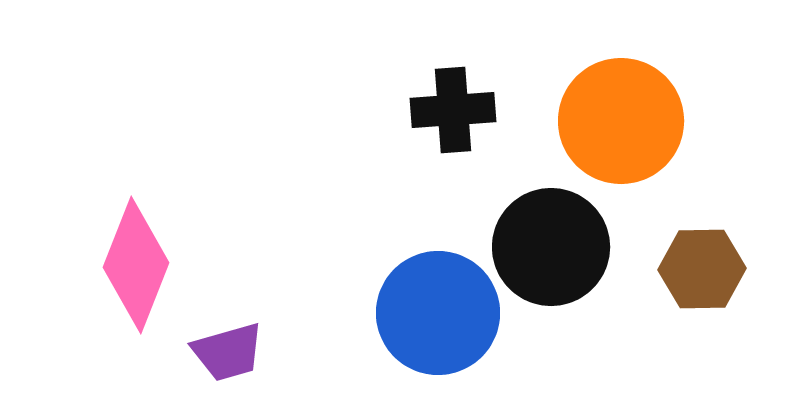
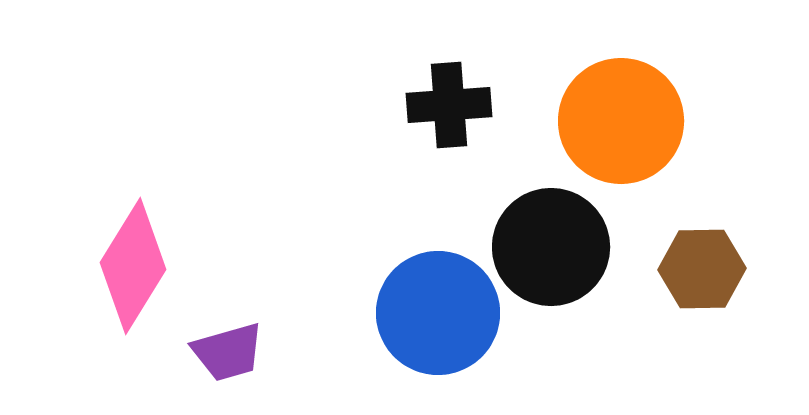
black cross: moved 4 px left, 5 px up
pink diamond: moved 3 px left, 1 px down; rotated 10 degrees clockwise
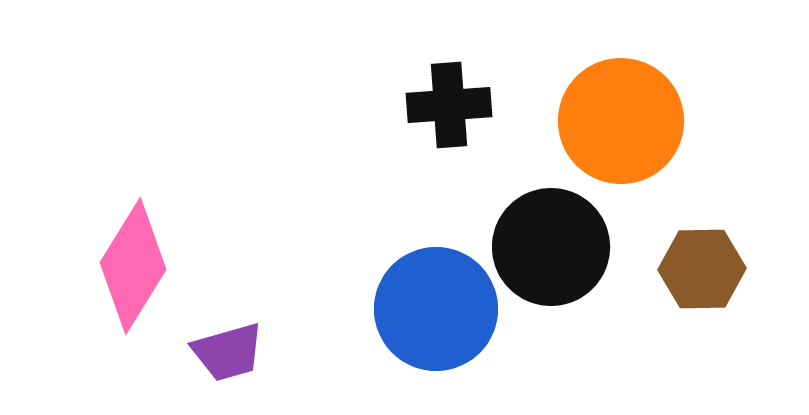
blue circle: moved 2 px left, 4 px up
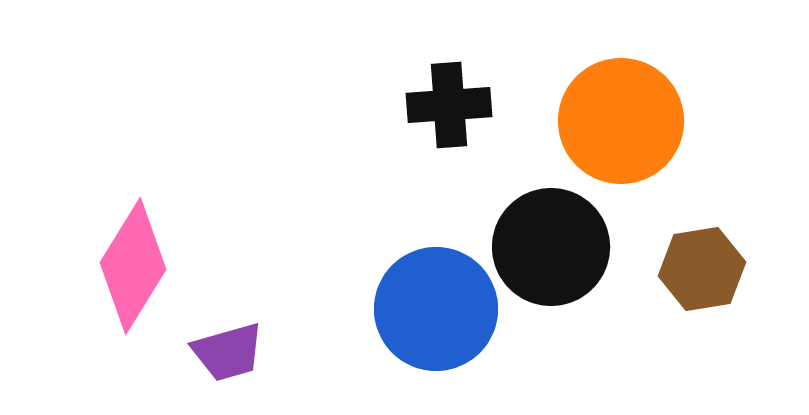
brown hexagon: rotated 8 degrees counterclockwise
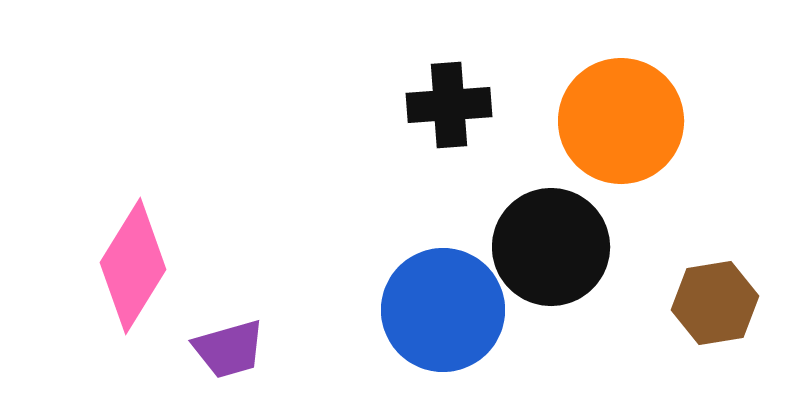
brown hexagon: moved 13 px right, 34 px down
blue circle: moved 7 px right, 1 px down
purple trapezoid: moved 1 px right, 3 px up
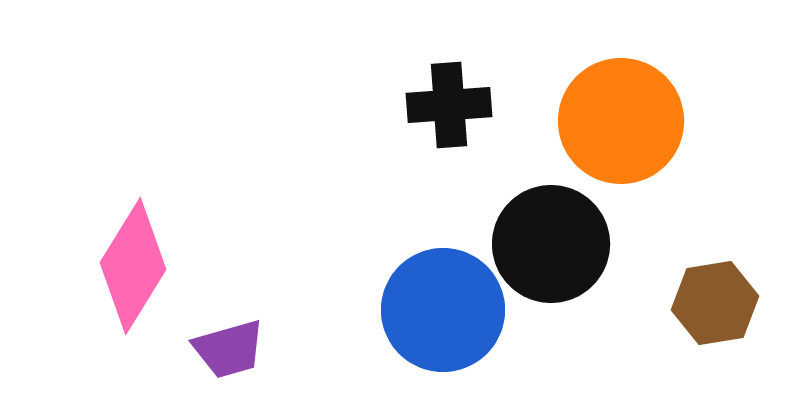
black circle: moved 3 px up
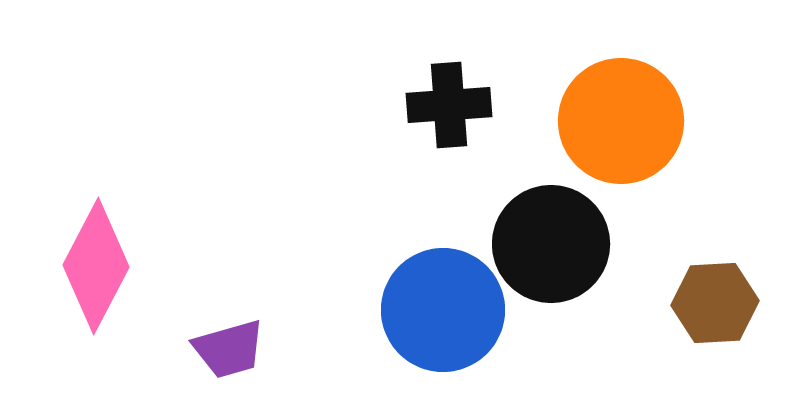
pink diamond: moved 37 px left; rotated 4 degrees counterclockwise
brown hexagon: rotated 6 degrees clockwise
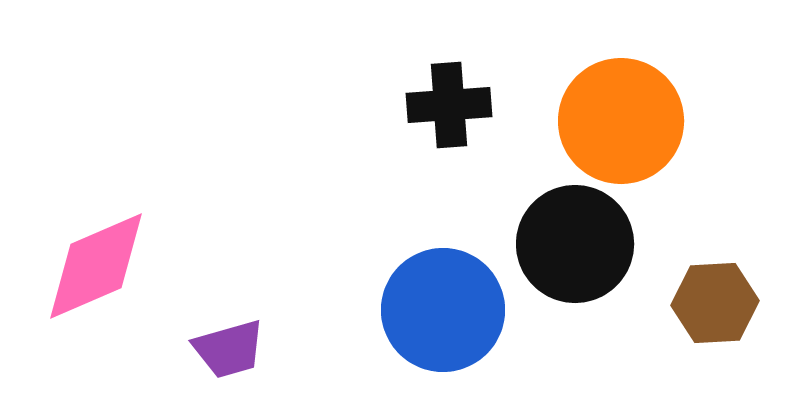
black circle: moved 24 px right
pink diamond: rotated 39 degrees clockwise
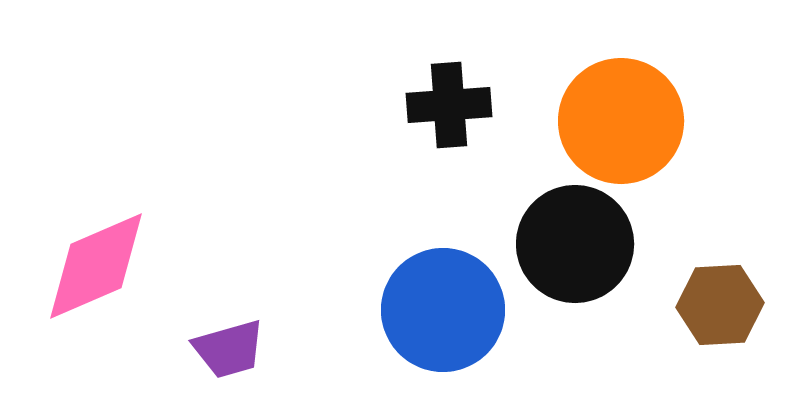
brown hexagon: moved 5 px right, 2 px down
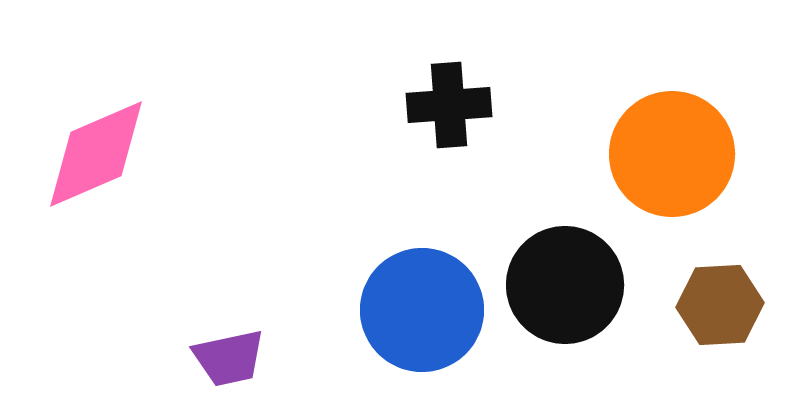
orange circle: moved 51 px right, 33 px down
black circle: moved 10 px left, 41 px down
pink diamond: moved 112 px up
blue circle: moved 21 px left
purple trapezoid: moved 9 px down; rotated 4 degrees clockwise
